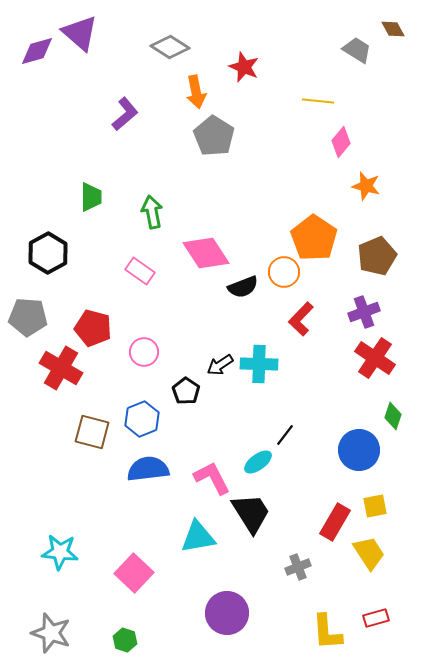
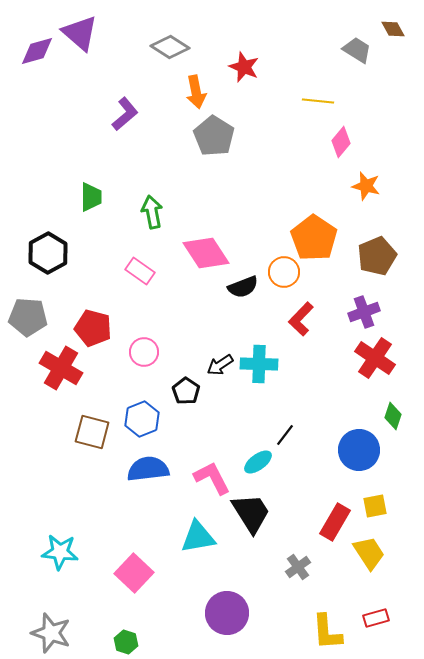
gray cross at (298, 567): rotated 15 degrees counterclockwise
green hexagon at (125, 640): moved 1 px right, 2 px down
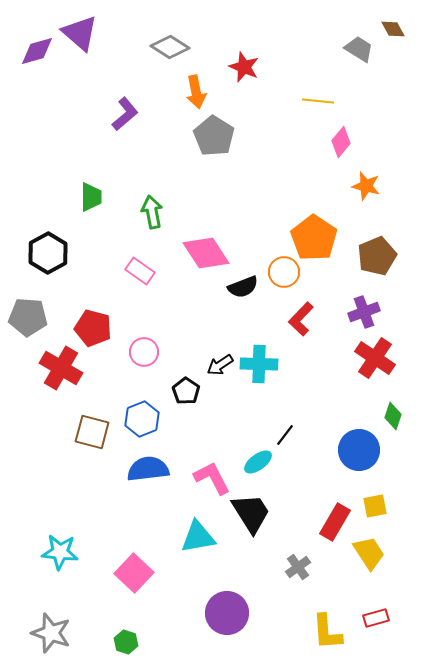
gray trapezoid at (357, 50): moved 2 px right, 1 px up
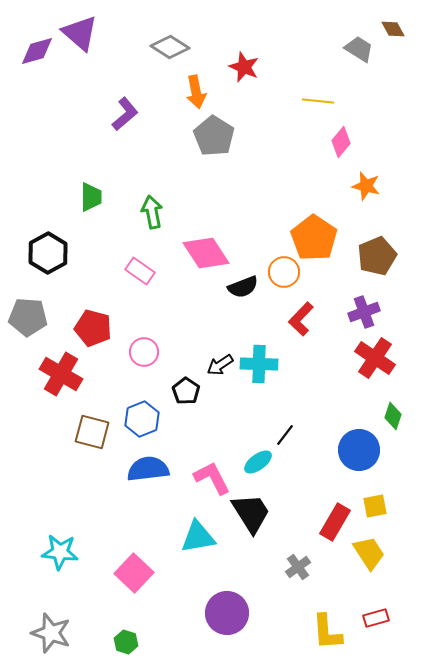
red cross at (61, 368): moved 6 px down
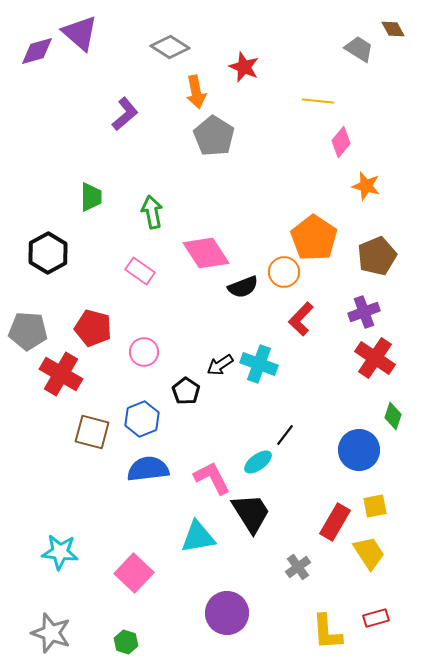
gray pentagon at (28, 317): moved 14 px down
cyan cross at (259, 364): rotated 18 degrees clockwise
